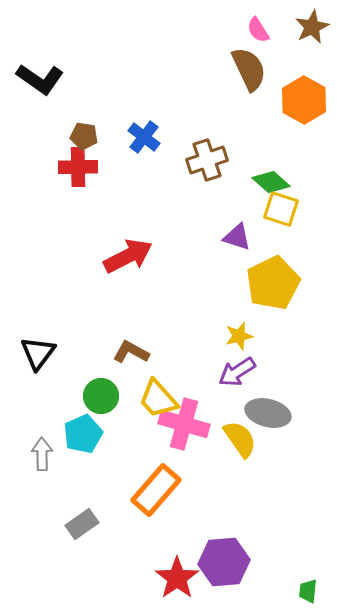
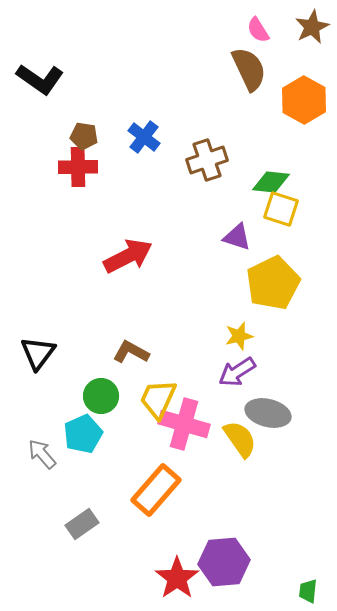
green diamond: rotated 36 degrees counterclockwise
yellow trapezoid: rotated 66 degrees clockwise
gray arrow: rotated 40 degrees counterclockwise
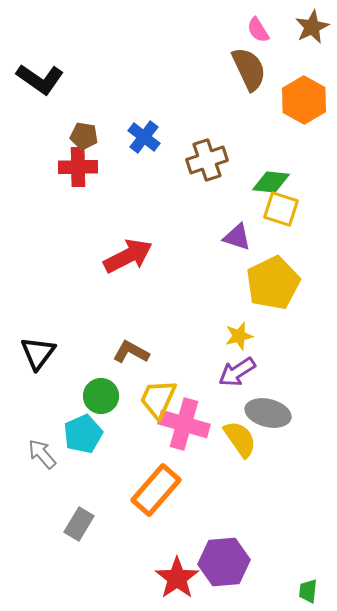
gray rectangle: moved 3 px left; rotated 24 degrees counterclockwise
